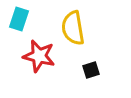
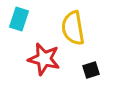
red star: moved 5 px right, 3 px down
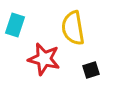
cyan rectangle: moved 4 px left, 6 px down
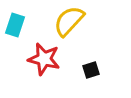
yellow semicircle: moved 4 px left, 7 px up; rotated 52 degrees clockwise
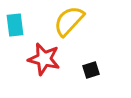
cyan rectangle: rotated 25 degrees counterclockwise
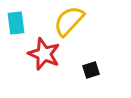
cyan rectangle: moved 1 px right, 2 px up
red star: moved 5 px up; rotated 8 degrees clockwise
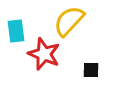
cyan rectangle: moved 8 px down
black square: rotated 18 degrees clockwise
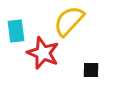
red star: moved 1 px left, 1 px up
